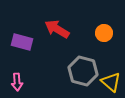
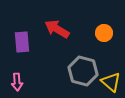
purple rectangle: rotated 70 degrees clockwise
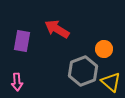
orange circle: moved 16 px down
purple rectangle: moved 1 px up; rotated 15 degrees clockwise
gray hexagon: rotated 24 degrees clockwise
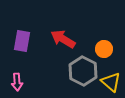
red arrow: moved 6 px right, 10 px down
gray hexagon: rotated 12 degrees counterclockwise
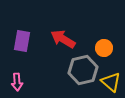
orange circle: moved 1 px up
gray hexagon: moved 1 px up; rotated 20 degrees clockwise
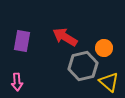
red arrow: moved 2 px right, 2 px up
gray hexagon: moved 4 px up
yellow triangle: moved 2 px left
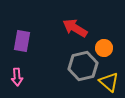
red arrow: moved 10 px right, 9 px up
pink arrow: moved 5 px up
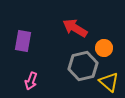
purple rectangle: moved 1 px right
pink arrow: moved 14 px right, 4 px down; rotated 24 degrees clockwise
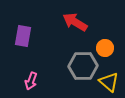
red arrow: moved 6 px up
purple rectangle: moved 5 px up
orange circle: moved 1 px right
gray hexagon: rotated 12 degrees clockwise
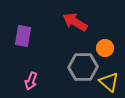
gray hexagon: moved 1 px down
